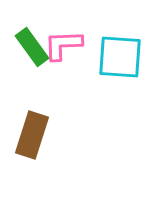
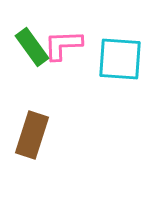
cyan square: moved 2 px down
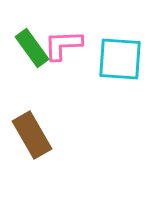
green rectangle: moved 1 px down
brown rectangle: rotated 48 degrees counterclockwise
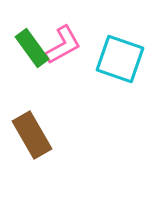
pink L-shape: rotated 153 degrees clockwise
cyan square: rotated 15 degrees clockwise
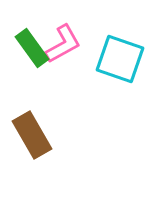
pink L-shape: moved 1 px up
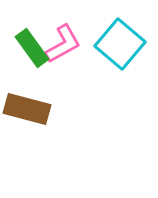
cyan square: moved 15 px up; rotated 21 degrees clockwise
brown rectangle: moved 5 px left, 26 px up; rotated 45 degrees counterclockwise
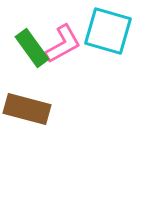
cyan square: moved 12 px left, 13 px up; rotated 24 degrees counterclockwise
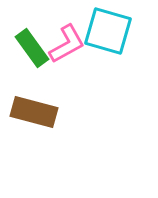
pink L-shape: moved 4 px right
brown rectangle: moved 7 px right, 3 px down
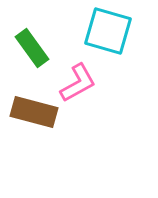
pink L-shape: moved 11 px right, 39 px down
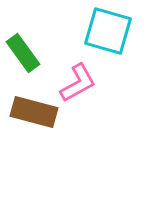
green rectangle: moved 9 px left, 5 px down
